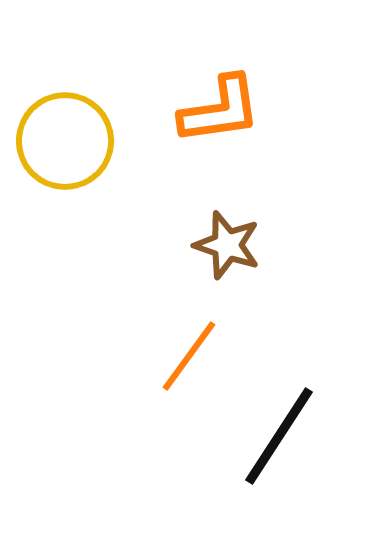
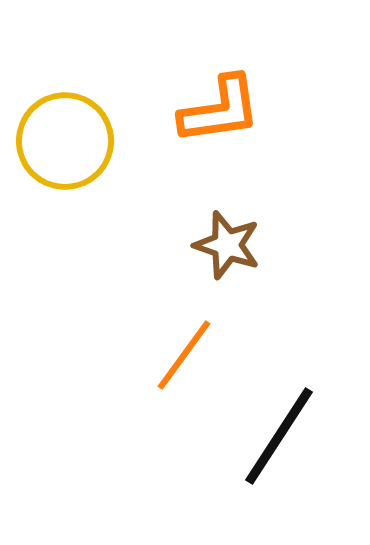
orange line: moved 5 px left, 1 px up
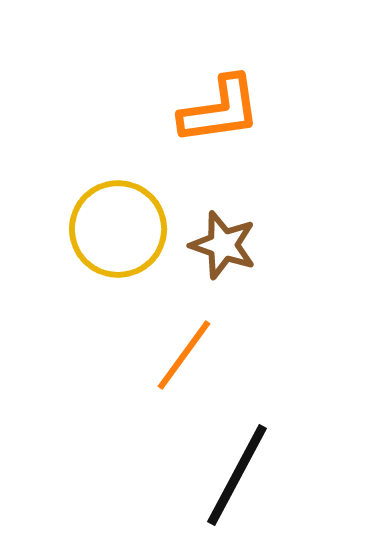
yellow circle: moved 53 px right, 88 px down
brown star: moved 4 px left
black line: moved 42 px left, 39 px down; rotated 5 degrees counterclockwise
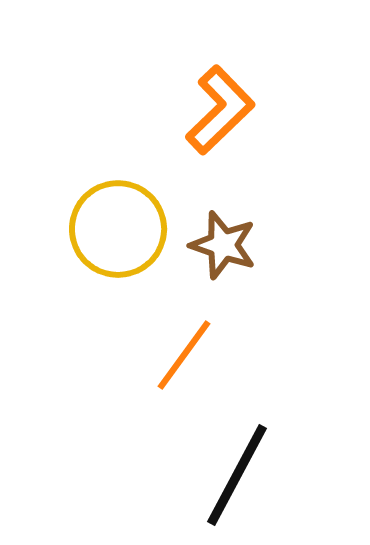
orange L-shape: rotated 36 degrees counterclockwise
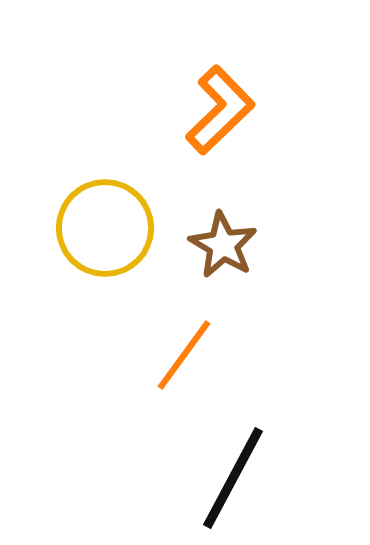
yellow circle: moved 13 px left, 1 px up
brown star: rotated 12 degrees clockwise
black line: moved 4 px left, 3 px down
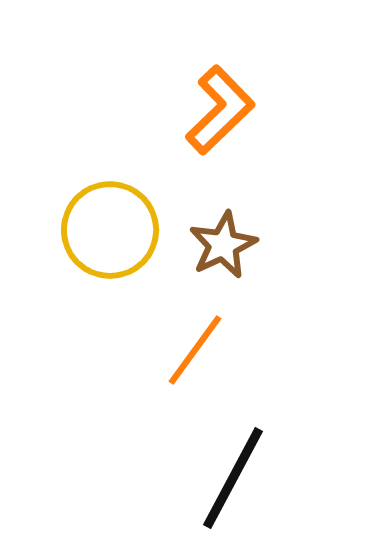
yellow circle: moved 5 px right, 2 px down
brown star: rotated 16 degrees clockwise
orange line: moved 11 px right, 5 px up
